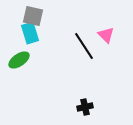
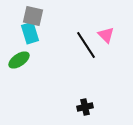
black line: moved 2 px right, 1 px up
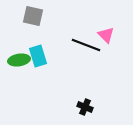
cyan rectangle: moved 8 px right, 23 px down
black line: rotated 36 degrees counterclockwise
green ellipse: rotated 25 degrees clockwise
black cross: rotated 35 degrees clockwise
